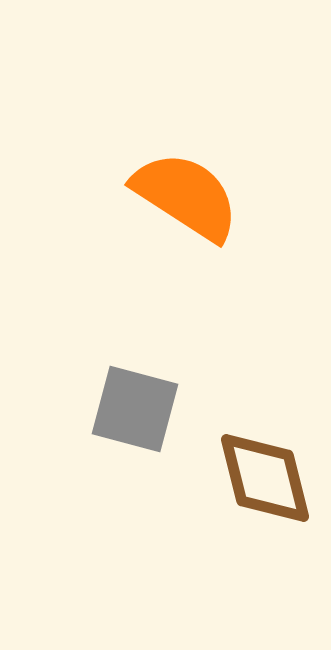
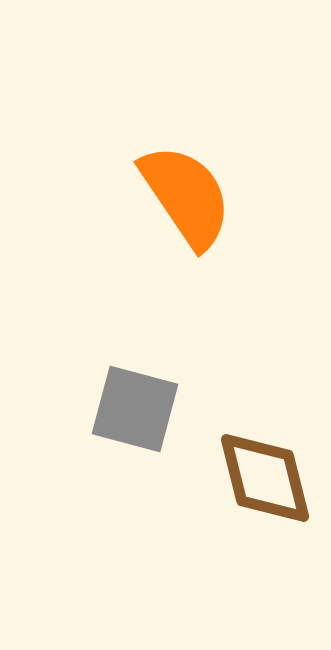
orange semicircle: rotated 23 degrees clockwise
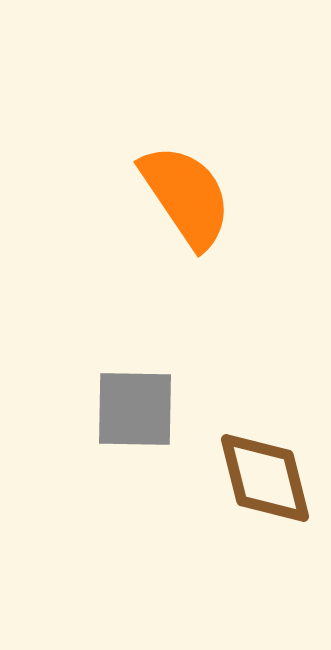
gray square: rotated 14 degrees counterclockwise
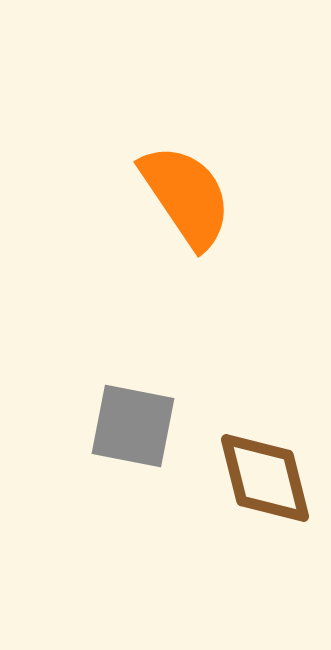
gray square: moved 2 px left, 17 px down; rotated 10 degrees clockwise
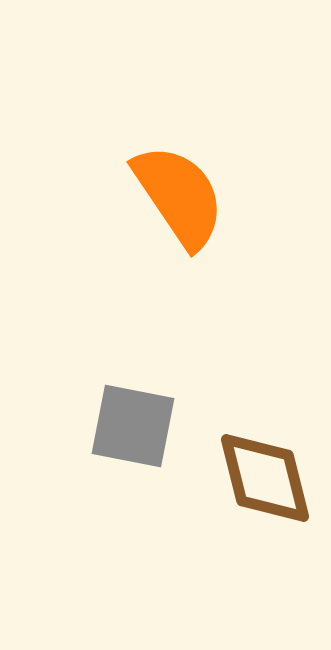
orange semicircle: moved 7 px left
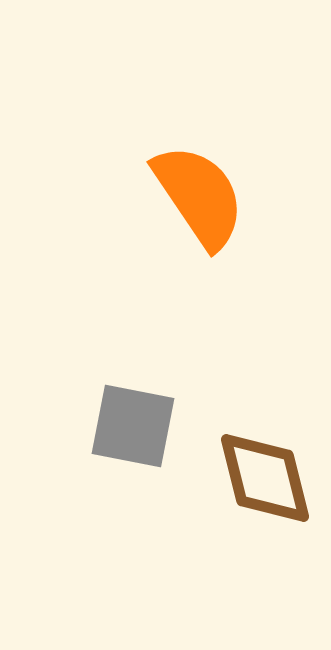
orange semicircle: moved 20 px right
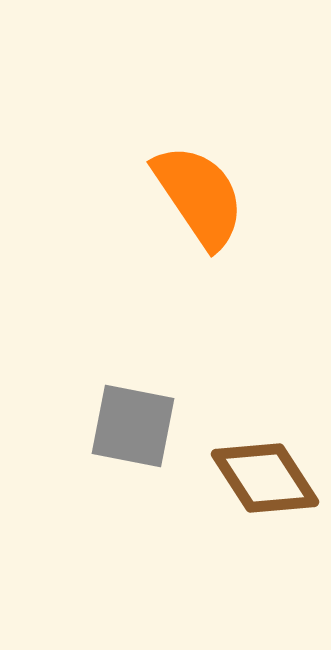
brown diamond: rotated 19 degrees counterclockwise
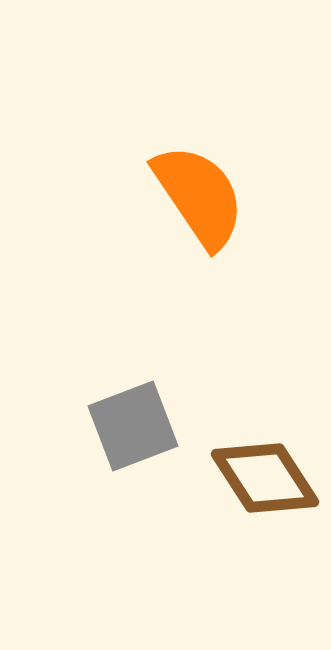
gray square: rotated 32 degrees counterclockwise
